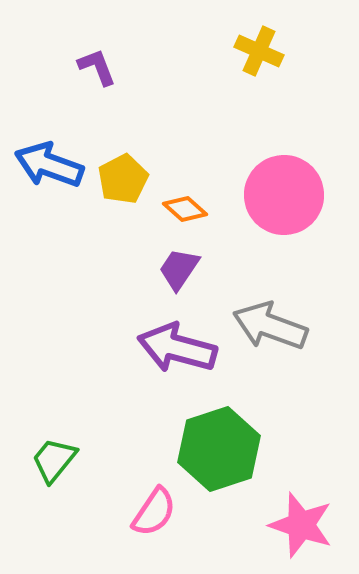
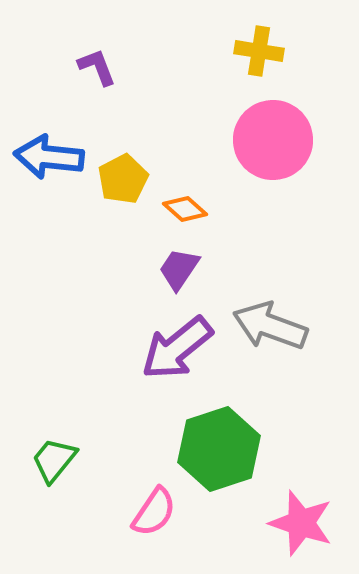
yellow cross: rotated 15 degrees counterclockwise
blue arrow: moved 8 px up; rotated 14 degrees counterclockwise
pink circle: moved 11 px left, 55 px up
purple arrow: rotated 54 degrees counterclockwise
pink star: moved 2 px up
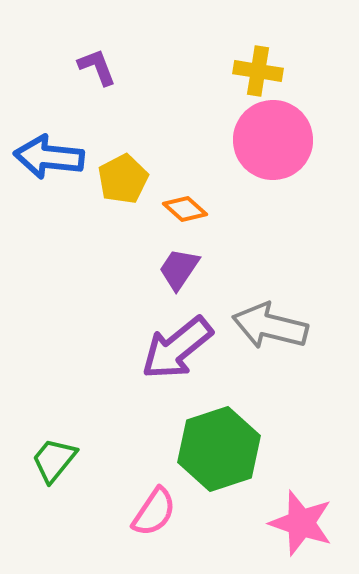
yellow cross: moved 1 px left, 20 px down
gray arrow: rotated 6 degrees counterclockwise
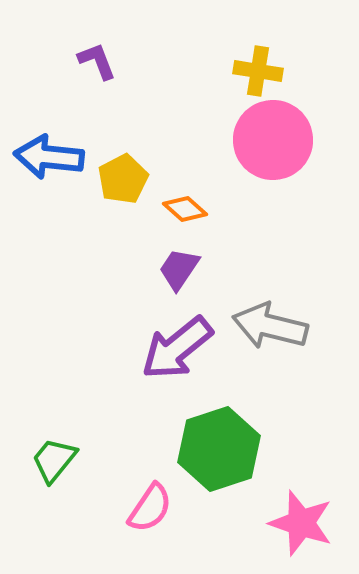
purple L-shape: moved 6 px up
pink semicircle: moved 4 px left, 4 px up
